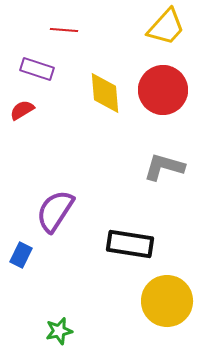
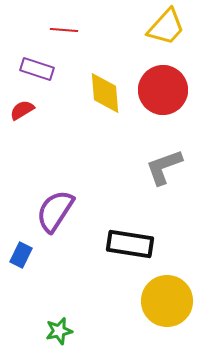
gray L-shape: rotated 36 degrees counterclockwise
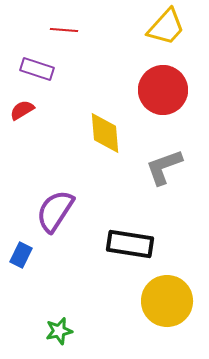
yellow diamond: moved 40 px down
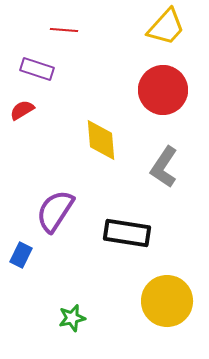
yellow diamond: moved 4 px left, 7 px down
gray L-shape: rotated 36 degrees counterclockwise
black rectangle: moved 3 px left, 11 px up
green star: moved 13 px right, 13 px up
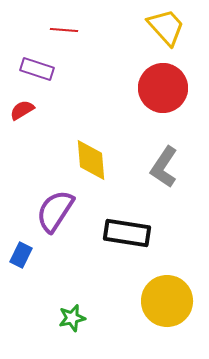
yellow trapezoid: rotated 84 degrees counterclockwise
red circle: moved 2 px up
yellow diamond: moved 10 px left, 20 px down
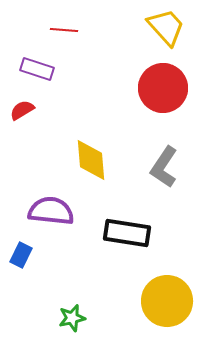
purple semicircle: moved 4 px left; rotated 63 degrees clockwise
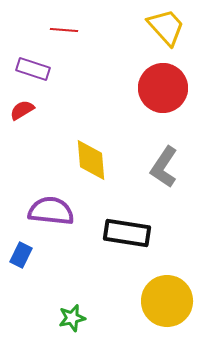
purple rectangle: moved 4 px left
